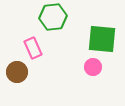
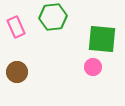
pink rectangle: moved 17 px left, 21 px up
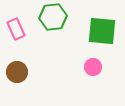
pink rectangle: moved 2 px down
green square: moved 8 px up
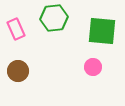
green hexagon: moved 1 px right, 1 px down
brown circle: moved 1 px right, 1 px up
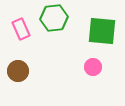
pink rectangle: moved 5 px right
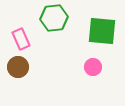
pink rectangle: moved 10 px down
brown circle: moved 4 px up
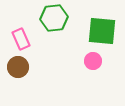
pink circle: moved 6 px up
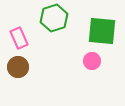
green hexagon: rotated 12 degrees counterclockwise
pink rectangle: moved 2 px left, 1 px up
pink circle: moved 1 px left
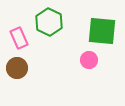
green hexagon: moved 5 px left, 4 px down; rotated 16 degrees counterclockwise
pink circle: moved 3 px left, 1 px up
brown circle: moved 1 px left, 1 px down
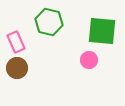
green hexagon: rotated 12 degrees counterclockwise
pink rectangle: moved 3 px left, 4 px down
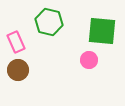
brown circle: moved 1 px right, 2 px down
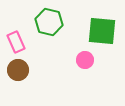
pink circle: moved 4 px left
